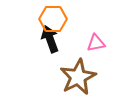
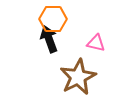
black arrow: moved 1 px left
pink triangle: rotated 24 degrees clockwise
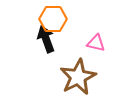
black arrow: moved 3 px left
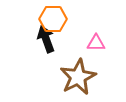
pink triangle: rotated 12 degrees counterclockwise
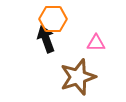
brown star: rotated 9 degrees clockwise
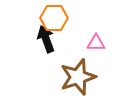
orange hexagon: moved 1 px right, 1 px up
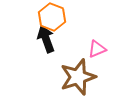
orange hexagon: moved 2 px left, 1 px up; rotated 20 degrees clockwise
pink triangle: moved 1 px right, 6 px down; rotated 24 degrees counterclockwise
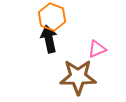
black arrow: moved 3 px right; rotated 8 degrees clockwise
brown star: rotated 18 degrees clockwise
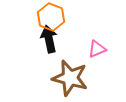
orange hexagon: moved 1 px left
brown star: moved 8 px left, 1 px down; rotated 15 degrees clockwise
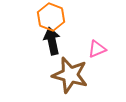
black arrow: moved 3 px right, 2 px down
brown star: moved 3 px up
